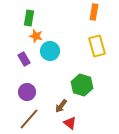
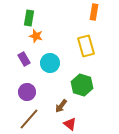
yellow rectangle: moved 11 px left
cyan circle: moved 12 px down
red triangle: moved 1 px down
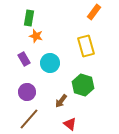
orange rectangle: rotated 28 degrees clockwise
green hexagon: moved 1 px right
brown arrow: moved 5 px up
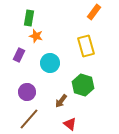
purple rectangle: moved 5 px left, 4 px up; rotated 56 degrees clockwise
